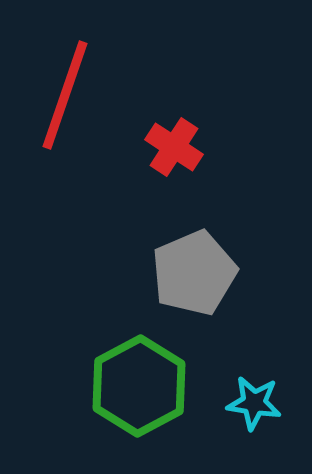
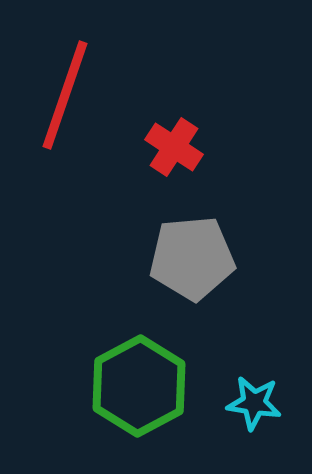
gray pentagon: moved 2 px left, 15 px up; rotated 18 degrees clockwise
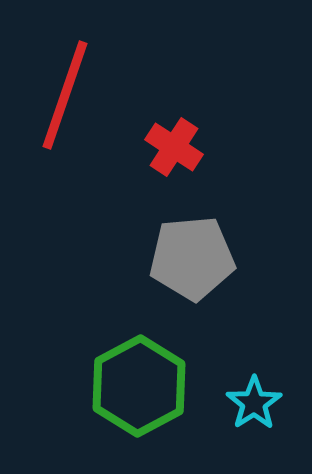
cyan star: rotated 30 degrees clockwise
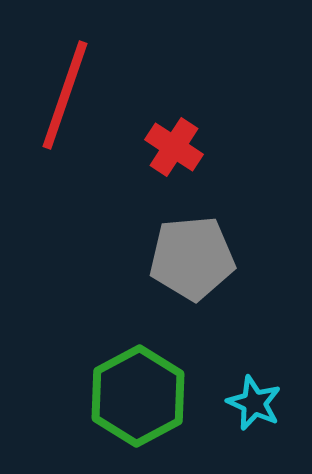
green hexagon: moved 1 px left, 10 px down
cyan star: rotated 14 degrees counterclockwise
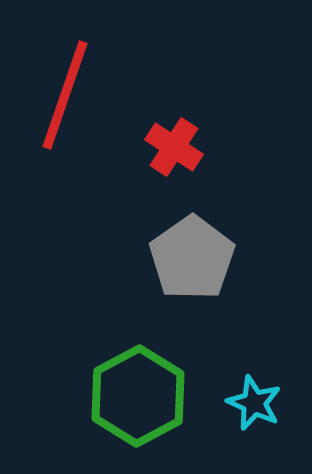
gray pentagon: rotated 30 degrees counterclockwise
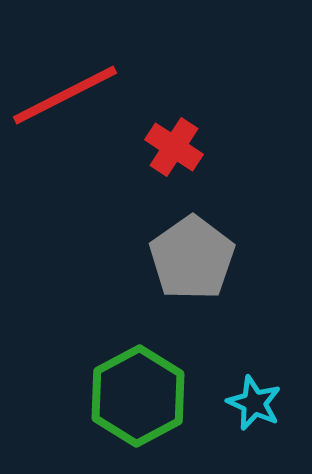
red line: rotated 44 degrees clockwise
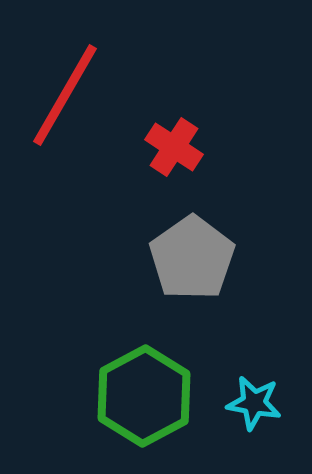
red line: rotated 33 degrees counterclockwise
green hexagon: moved 6 px right
cyan star: rotated 14 degrees counterclockwise
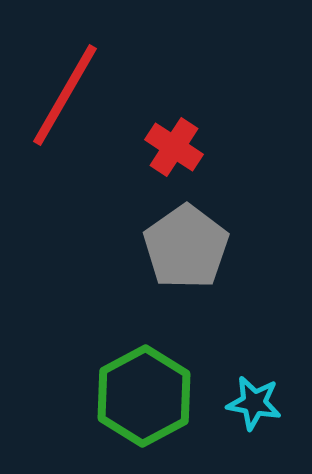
gray pentagon: moved 6 px left, 11 px up
